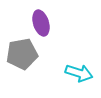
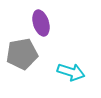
cyan arrow: moved 8 px left, 1 px up
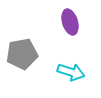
purple ellipse: moved 29 px right, 1 px up
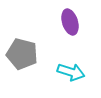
gray pentagon: rotated 24 degrees clockwise
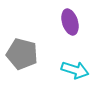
cyan arrow: moved 4 px right, 2 px up
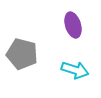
purple ellipse: moved 3 px right, 3 px down
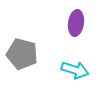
purple ellipse: moved 3 px right, 2 px up; rotated 25 degrees clockwise
